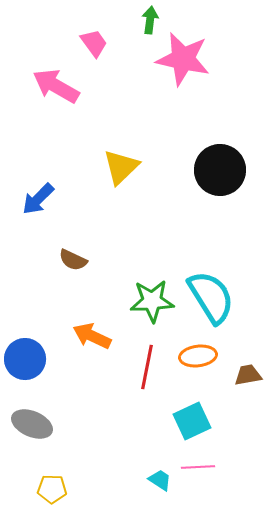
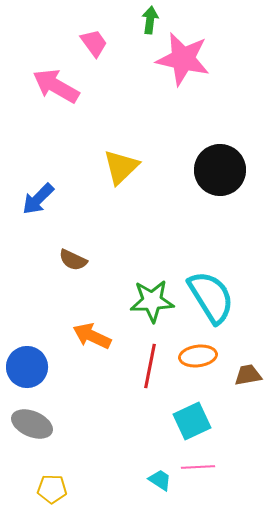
blue circle: moved 2 px right, 8 px down
red line: moved 3 px right, 1 px up
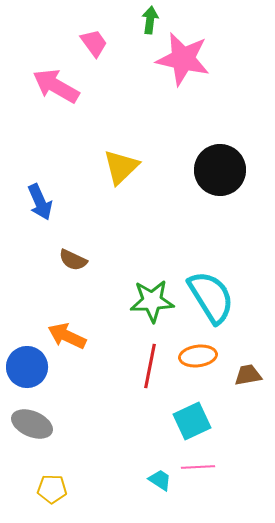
blue arrow: moved 2 px right, 3 px down; rotated 69 degrees counterclockwise
orange arrow: moved 25 px left
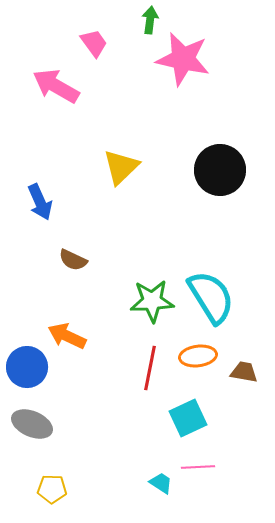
red line: moved 2 px down
brown trapezoid: moved 4 px left, 3 px up; rotated 20 degrees clockwise
cyan square: moved 4 px left, 3 px up
cyan trapezoid: moved 1 px right, 3 px down
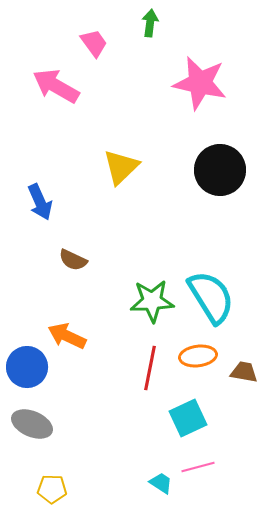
green arrow: moved 3 px down
pink star: moved 17 px right, 24 px down
pink line: rotated 12 degrees counterclockwise
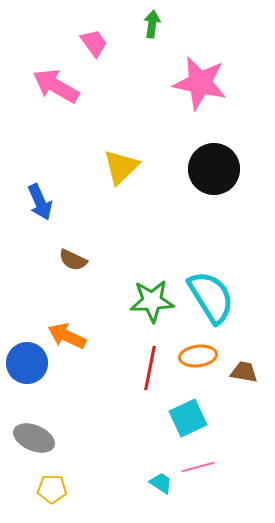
green arrow: moved 2 px right, 1 px down
black circle: moved 6 px left, 1 px up
blue circle: moved 4 px up
gray ellipse: moved 2 px right, 14 px down
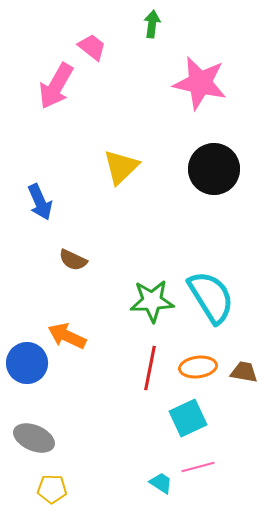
pink trapezoid: moved 2 px left, 4 px down; rotated 16 degrees counterclockwise
pink arrow: rotated 90 degrees counterclockwise
orange ellipse: moved 11 px down
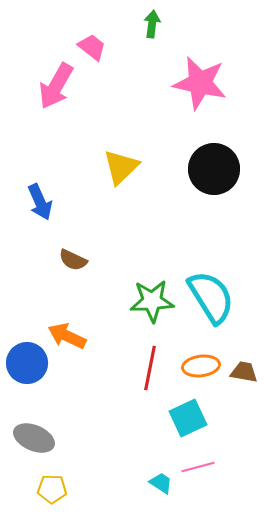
orange ellipse: moved 3 px right, 1 px up
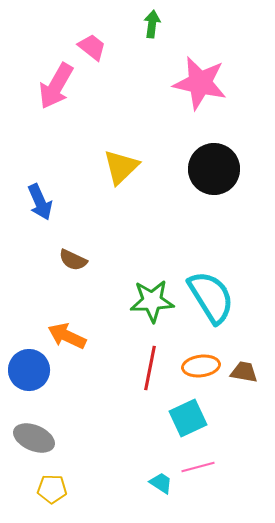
blue circle: moved 2 px right, 7 px down
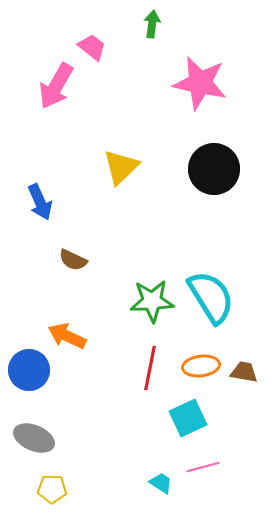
pink line: moved 5 px right
